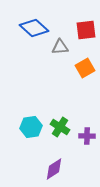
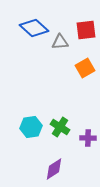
gray triangle: moved 5 px up
purple cross: moved 1 px right, 2 px down
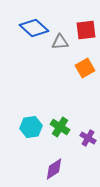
purple cross: rotated 28 degrees clockwise
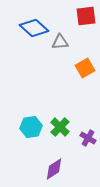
red square: moved 14 px up
green cross: rotated 12 degrees clockwise
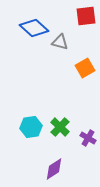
gray triangle: rotated 18 degrees clockwise
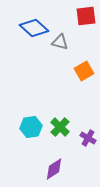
orange square: moved 1 px left, 3 px down
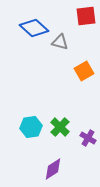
purple diamond: moved 1 px left
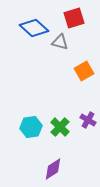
red square: moved 12 px left, 2 px down; rotated 10 degrees counterclockwise
purple cross: moved 18 px up
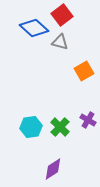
red square: moved 12 px left, 3 px up; rotated 20 degrees counterclockwise
